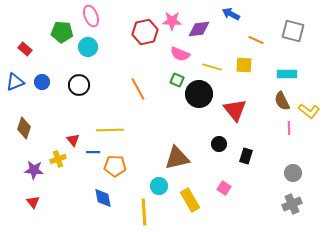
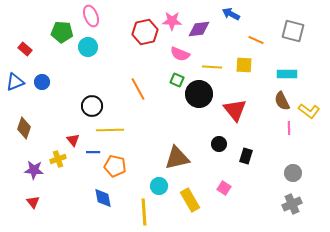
yellow line at (212, 67): rotated 12 degrees counterclockwise
black circle at (79, 85): moved 13 px right, 21 px down
orange pentagon at (115, 166): rotated 10 degrees clockwise
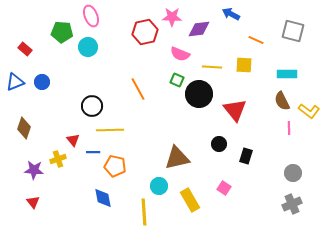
pink star at (172, 21): moved 4 px up
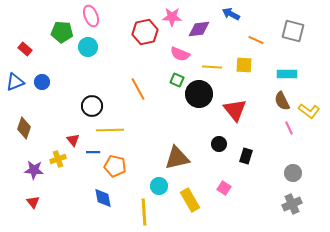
pink line at (289, 128): rotated 24 degrees counterclockwise
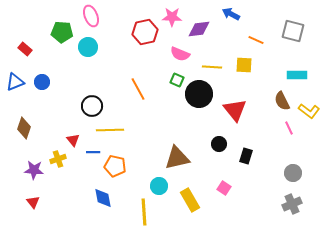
cyan rectangle at (287, 74): moved 10 px right, 1 px down
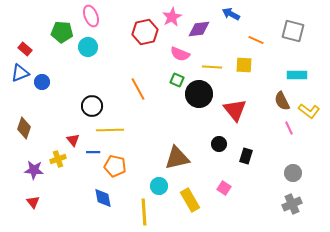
pink star at (172, 17): rotated 30 degrees counterclockwise
blue triangle at (15, 82): moved 5 px right, 9 px up
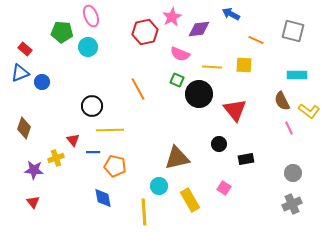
black rectangle at (246, 156): moved 3 px down; rotated 63 degrees clockwise
yellow cross at (58, 159): moved 2 px left, 1 px up
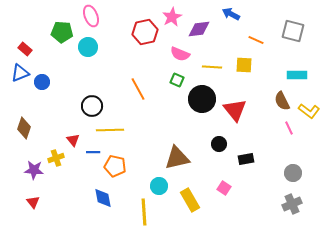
black circle at (199, 94): moved 3 px right, 5 px down
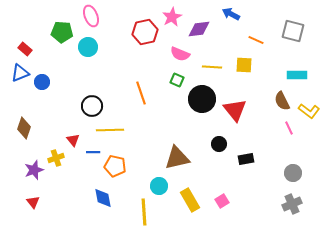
orange line at (138, 89): moved 3 px right, 4 px down; rotated 10 degrees clockwise
purple star at (34, 170): rotated 24 degrees counterclockwise
pink square at (224, 188): moved 2 px left, 13 px down; rotated 24 degrees clockwise
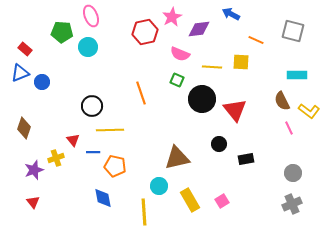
yellow square at (244, 65): moved 3 px left, 3 px up
